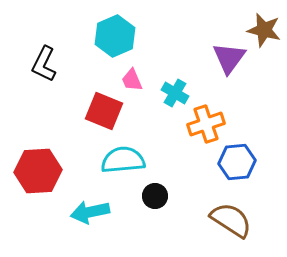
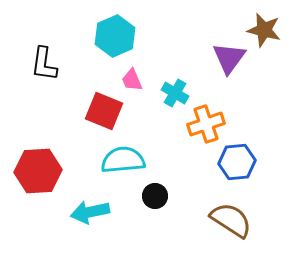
black L-shape: rotated 18 degrees counterclockwise
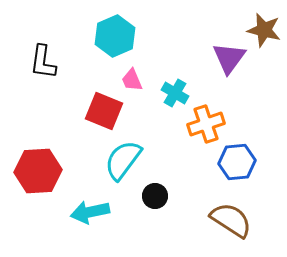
black L-shape: moved 1 px left, 2 px up
cyan semicircle: rotated 48 degrees counterclockwise
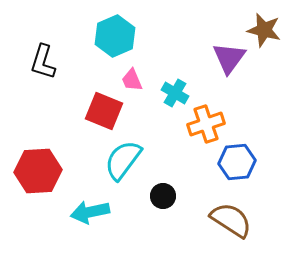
black L-shape: rotated 9 degrees clockwise
black circle: moved 8 px right
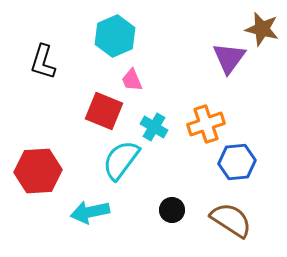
brown star: moved 2 px left, 1 px up
cyan cross: moved 21 px left, 34 px down
cyan semicircle: moved 2 px left
black circle: moved 9 px right, 14 px down
